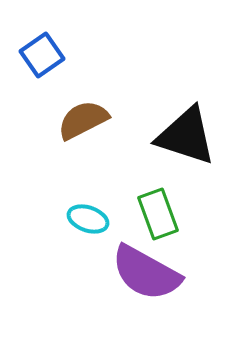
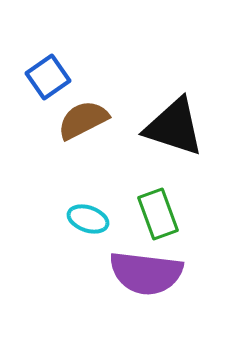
blue square: moved 6 px right, 22 px down
black triangle: moved 12 px left, 9 px up
purple semicircle: rotated 22 degrees counterclockwise
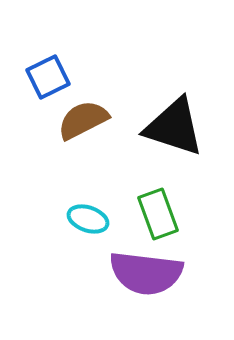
blue square: rotated 9 degrees clockwise
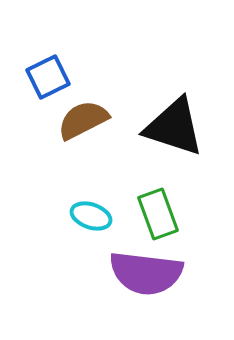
cyan ellipse: moved 3 px right, 3 px up
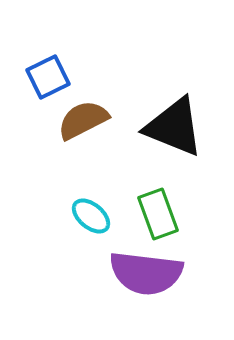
black triangle: rotated 4 degrees clockwise
cyan ellipse: rotated 21 degrees clockwise
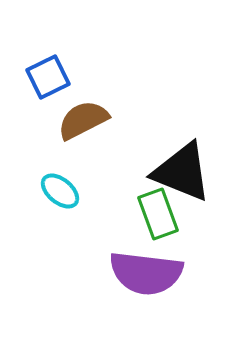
black triangle: moved 8 px right, 45 px down
cyan ellipse: moved 31 px left, 25 px up
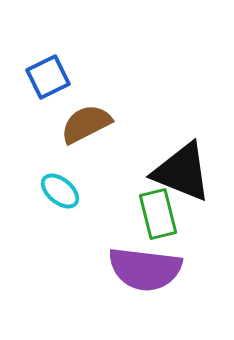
brown semicircle: moved 3 px right, 4 px down
green rectangle: rotated 6 degrees clockwise
purple semicircle: moved 1 px left, 4 px up
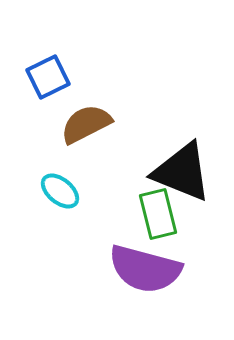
purple semicircle: rotated 8 degrees clockwise
